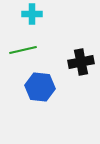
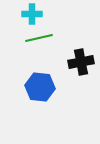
green line: moved 16 px right, 12 px up
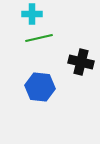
black cross: rotated 25 degrees clockwise
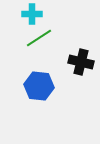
green line: rotated 20 degrees counterclockwise
blue hexagon: moved 1 px left, 1 px up
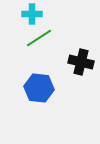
blue hexagon: moved 2 px down
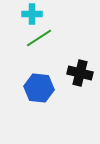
black cross: moved 1 px left, 11 px down
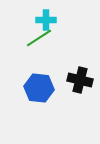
cyan cross: moved 14 px right, 6 px down
black cross: moved 7 px down
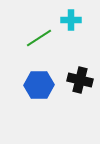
cyan cross: moved 25 px right
blue hexagon: moved 3 px up; rotated 8 degrees counterclockwise
